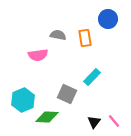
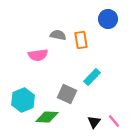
orange rectangle: moved 4 px left, 2 px down
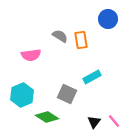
gray semicircle: moved 2 px right, 1 px down; rotated 21 degrees clockwise
pink semicircle: moved 7 px left
cyan rectangle: rotated 18 degrees clockwise
cyan hexagon: moved 1 px left, 5 px up
green diamond: rotated 30 degrees clockwise
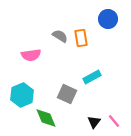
orange rectangle: moved 2 px up
green diamond: moved 1 px left, 1 px down; rotated 35 degrees clockwise
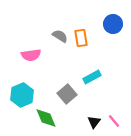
blue circle: moved 5 px right, 5 px down
gray square: rotated 24 degrees clockwise
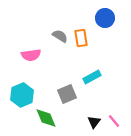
blue circle: moved 8 px left, 6 px up
gray square: rotated 18 degrees clockwise
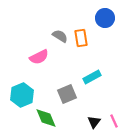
pink semicircle: moved 8 px right, 2 px down; rotated 18 degrees counterclockwise
pink line: rotated 16 degrees clockwise
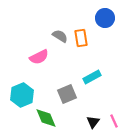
black triangle: moved 1 px left
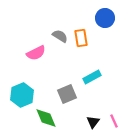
pink semicircle: moved 3 px left, 4 px up
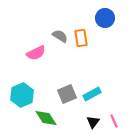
cyan rectangle: moved 17 px down
green diamond: rotated 10 degrees counterclockwise
